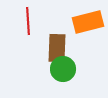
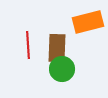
red line: moved 24 px down
green circle: moved 1 px left
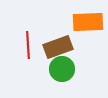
orange rectangle: rotated 12 degrees clockwise
brown rectangle: moved 1 px right, 1 px up; rotated 68 degrees clockwise
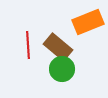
orange rectangle: rotated 20 degrees counterclockwise
brown rectangle: rotated 60 degrees clockwise
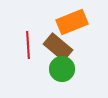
orange rectangle: moved 16 px left
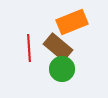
red line: moved 1 px right, 3 px down
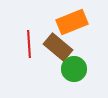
red line: moved 4 px up
green circle: moved 12 px right
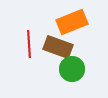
brown rectangle: rotated 20 degrees counterclockwise
green circle: moved 2 px left
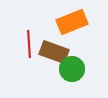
brown rectangle: moved 4 px left, 5 px down
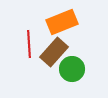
orange rectangle: moved 10 px left
brown rectangle: rotated 68 degrees counterclockwise
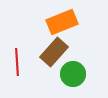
red line: moved 12 px left, 18 px down
green circle: moved 1 px right, 5 px down
